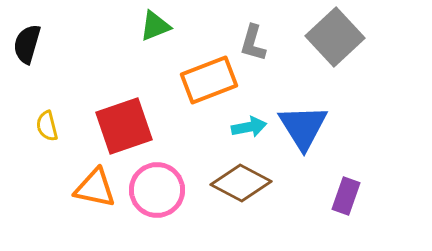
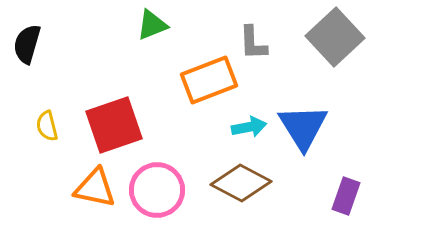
green triangle: moved 3 px left, 1 px up
gray L-shape: rotated 18 degrees counterclockwise
red square: moved 10 px left, 1 px up
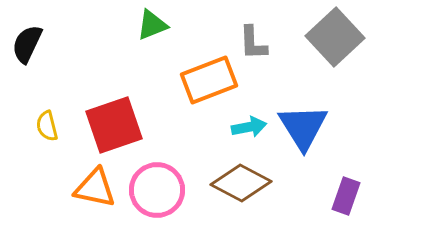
black semicircle: rotated 9 degrees clockwise
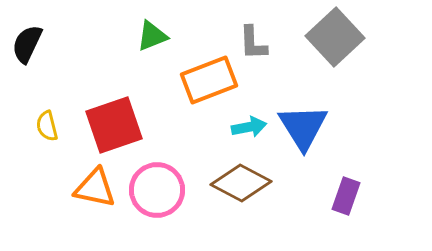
green triangle: moved 11 px down
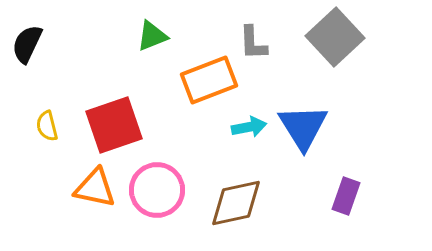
brown diamond: moved 5 px left, 20 px down; rotated 40 degrees counterclockwise
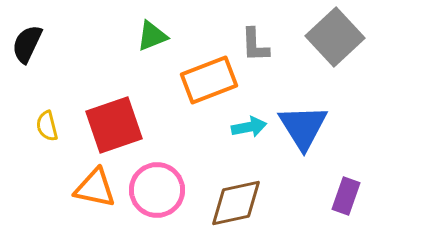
gray L-shape: moved 2 px right, 2 px down
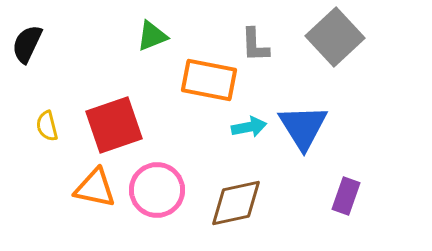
orange rectangle: rotated 32 degrees clockwise
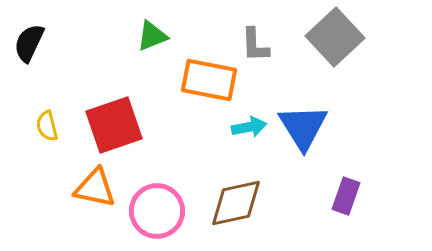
black semicircle: moved 2 px right, 1 px up
pink circle: moved 21 px down
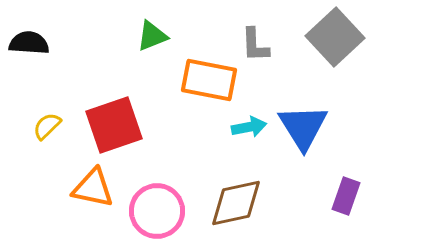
black semicircle: rotated 69 degrees clockwise
yellow semicircle: rotated 60 degrees clockwise
orange triangle: moved 2 px left
